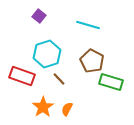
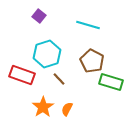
red rectangle: moved 1 px up
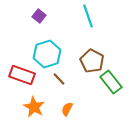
cyan line: moved 9 px up; rotated 55 degrees clockwise
green rectangle: rotated 35 degrees clockwise
orange star: moved 9 px left; rotated 10 degrees counterclockwise
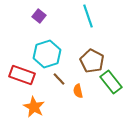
orange semicircle: moved 11 px right, 18 px up; rotated 40 degrees counterclockwise
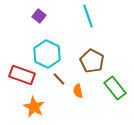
cyan hexagon: rotated 16 degrees counterclockwise
green rectangle: moved 4 px right, 6 px down
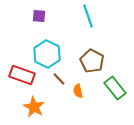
purple square: rotated 32 degrees counterclockwise
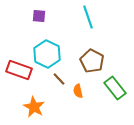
cyan line: moved 1 px down
red rectangle: moved 3 px left, 5 px up
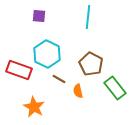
cyan line: rotated 25 degrees clockwise
brown pentagon: moved 1 px left, 3 px down
brown line: rotated 16 degrees counterclockwise
